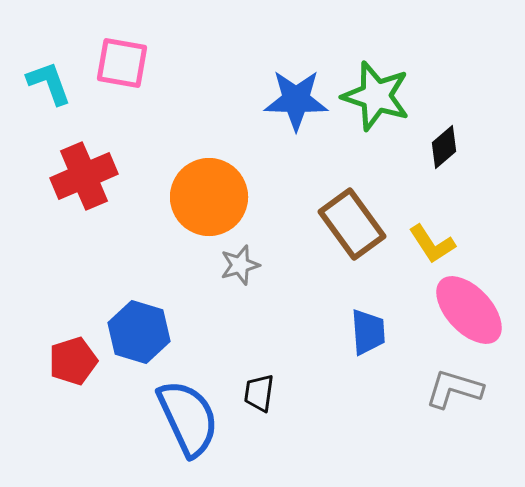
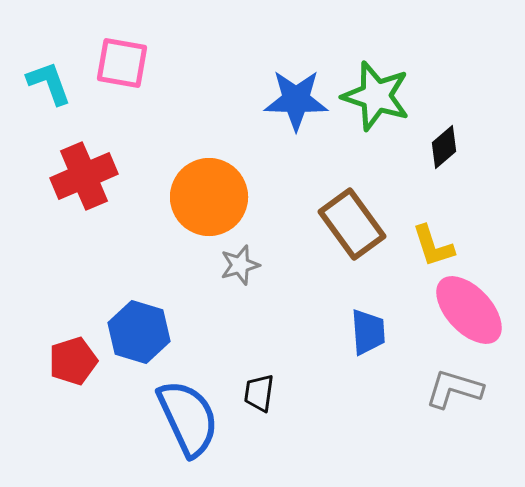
yellow L-shape: moved 1 px right, 2 px down; rotated 15 degrees clockwise
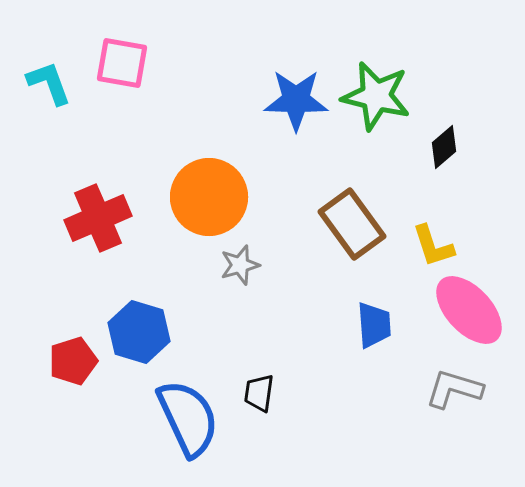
green star: rotated 4 degrees counterclockwise
red cross: moved 14 px right, 42 px down
blue trapezoid: moved 6 px right, 7 px up
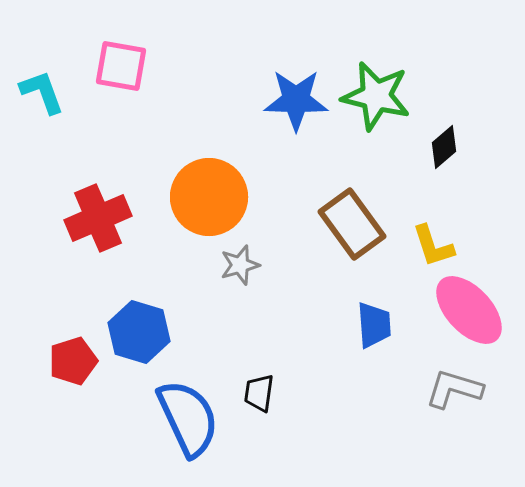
pink square: moved 1 px left, 3 px down
cyan L-shape: moved 7 px left, 9 px down
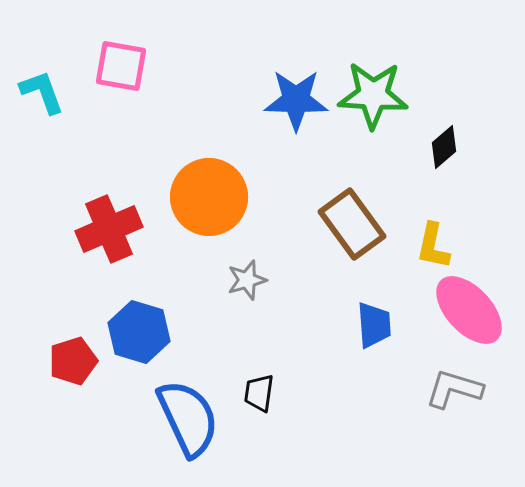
green star: moved 3 px left, 1 px up; rotated 10 degrees counterclockwise
red cross: moved 11 px right, 11 px down
yellow L-shape: rotated 30 degrees clockwise
gray star: moved 7 px right, 15 px down
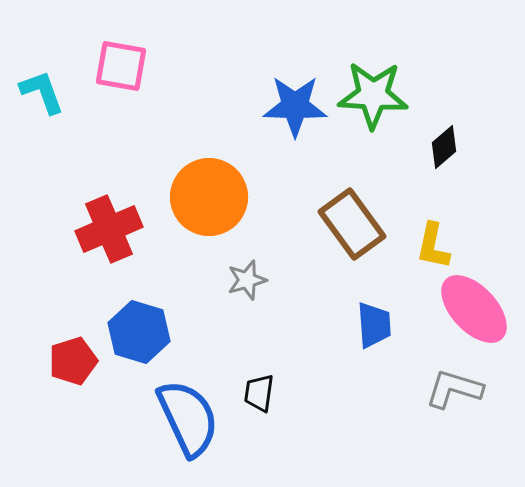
blue star: moved 1 px left, 6 px down
pink ellipse: moved 5 px right, 1 px up
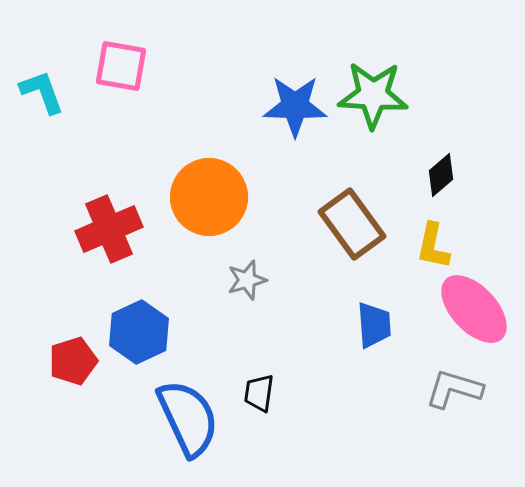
black diamond: moved 3 px left, 28 px down
blue hexagon: rotated 18 degrees clockwise
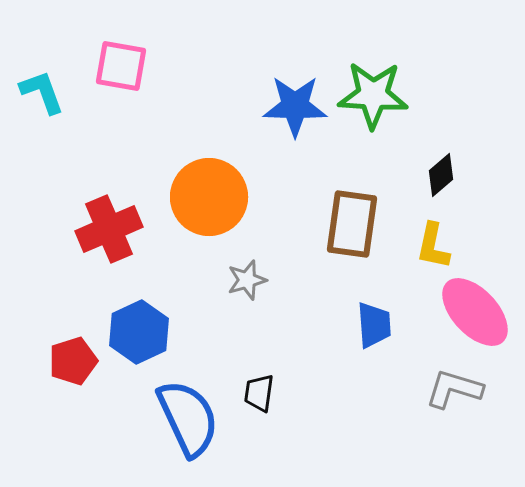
brown rectangle: rotated 44 degrees clockwise
pink ellipse: moved 1 px right, 3 px down
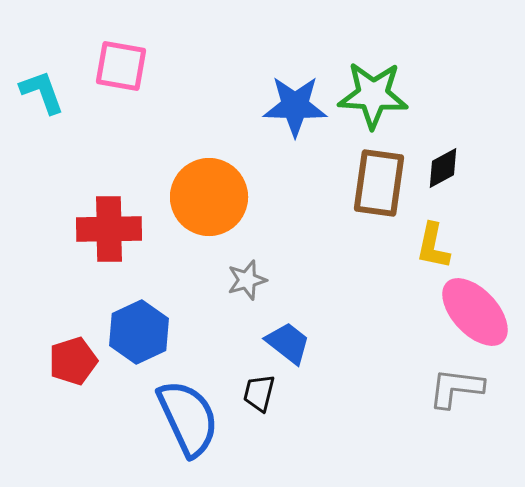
black diamond: moved 2 px right, 7 px up; rotated 12 degrees clockwise
brown rectangle: moved 27 px right, 41 px up
red cross: rotated 22 degrees clockwise
blue trapezoid: moved 86 px left, 18 px down; rotated 48 degrees counterclockwise
gray L-shape: moved 2 px right, 1 px up; rotated 10 degrees counterclockwise
black trapezoid: rotated 6 degrees clockwise
